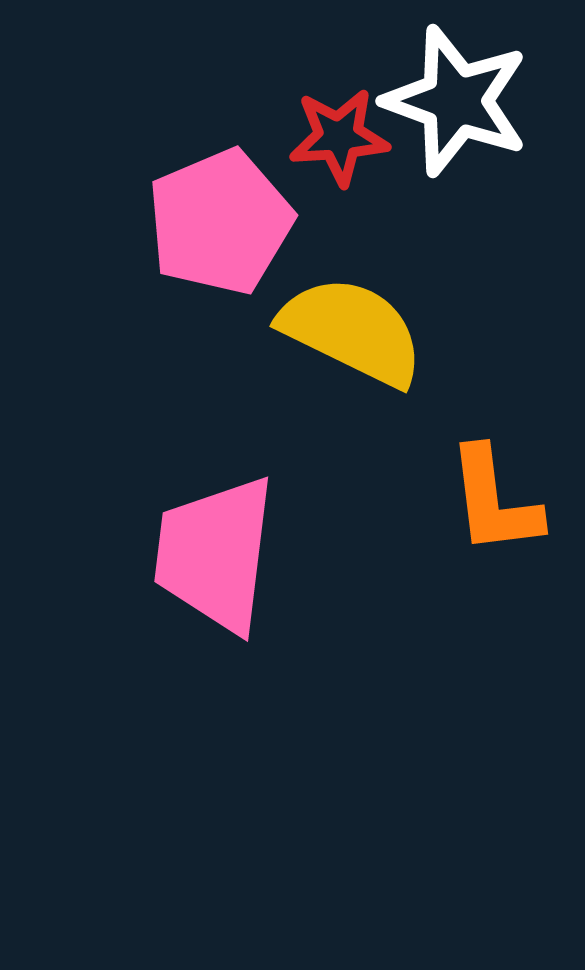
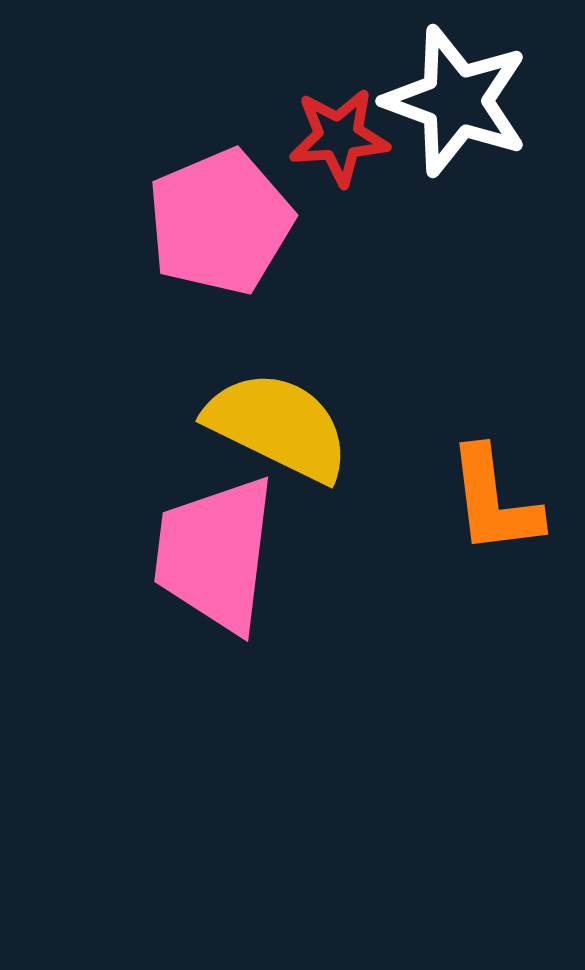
yellow semicircle: moved 74 px left, 95 px down
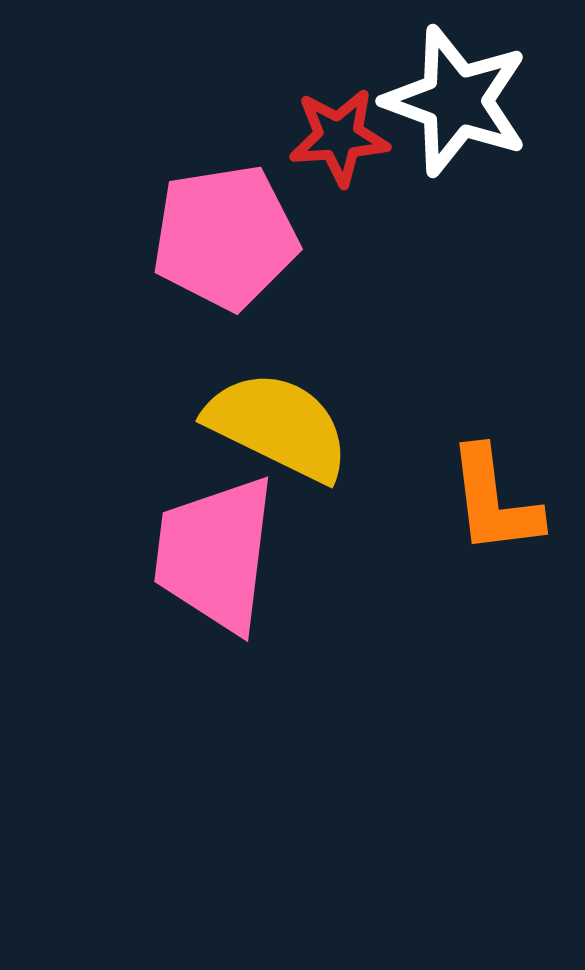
pink pentagon: moved 5 px right, 15 px down; rotated 14 degrees clockwise
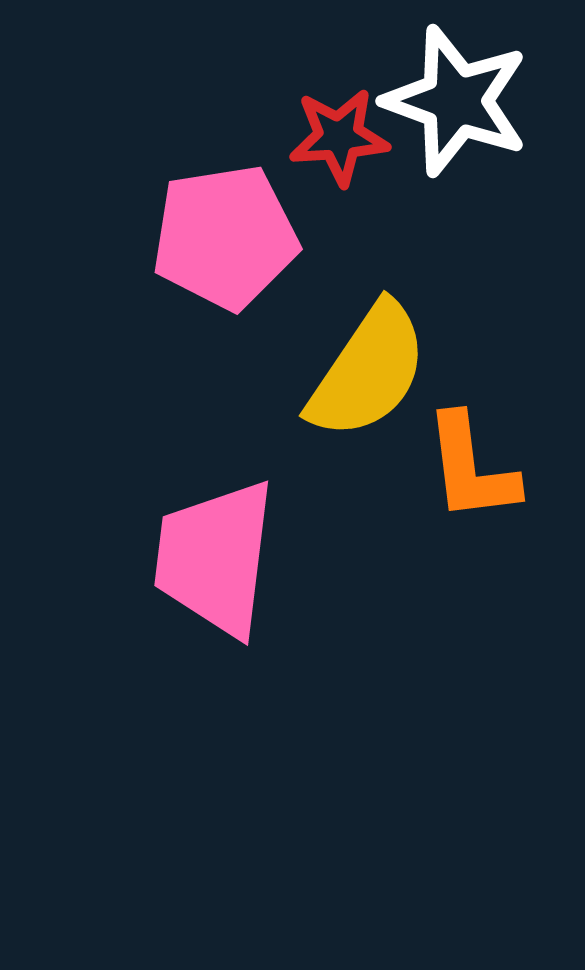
yellow semicircle: moved 90 px right, 55 px up; rotated 98 degrees clockwise
orange L-shape: moved 23 px left, 33 px up
pink trapezoid: moved 4 px down
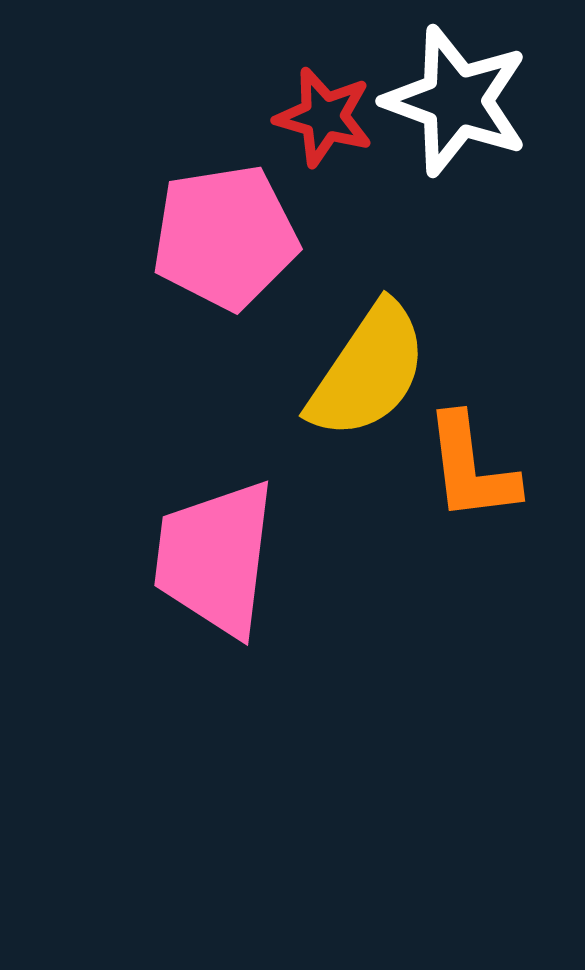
red star: moved 15 px left, 20 px up; rotated 20 degrees clockwise
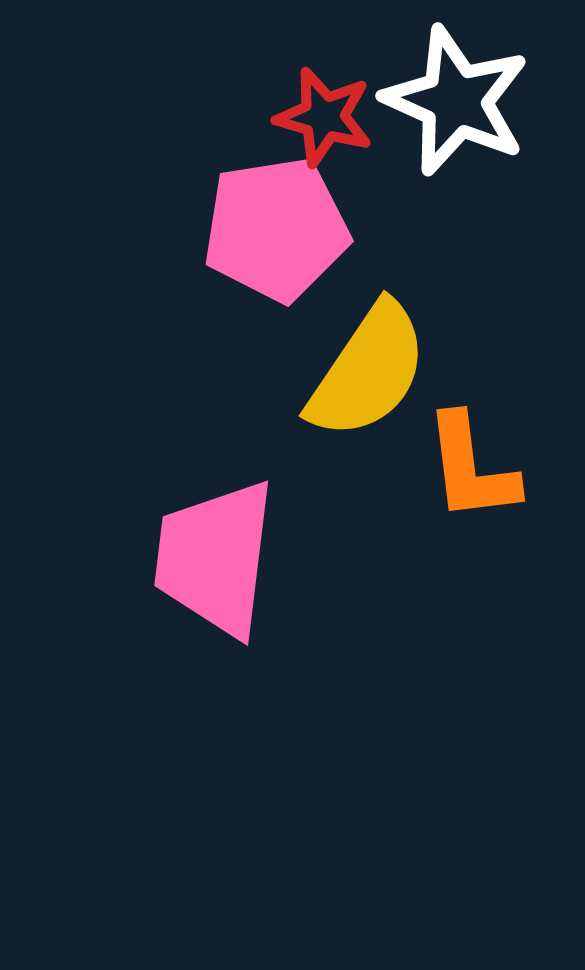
white star: rotated 4 degrees clockwise
pink pentagon: moved 51 px right, 8 px up
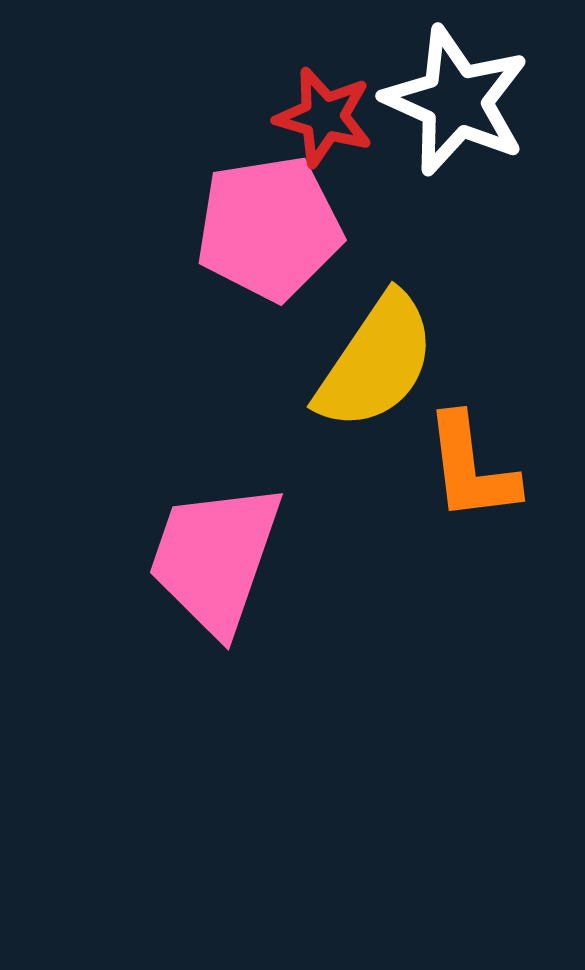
pink pentagon: moved 7 px left, 1 px up
yellow semicircle: moved 8 px right, 9 px up
pink trapezoid: rotated 12 degrees clockwise
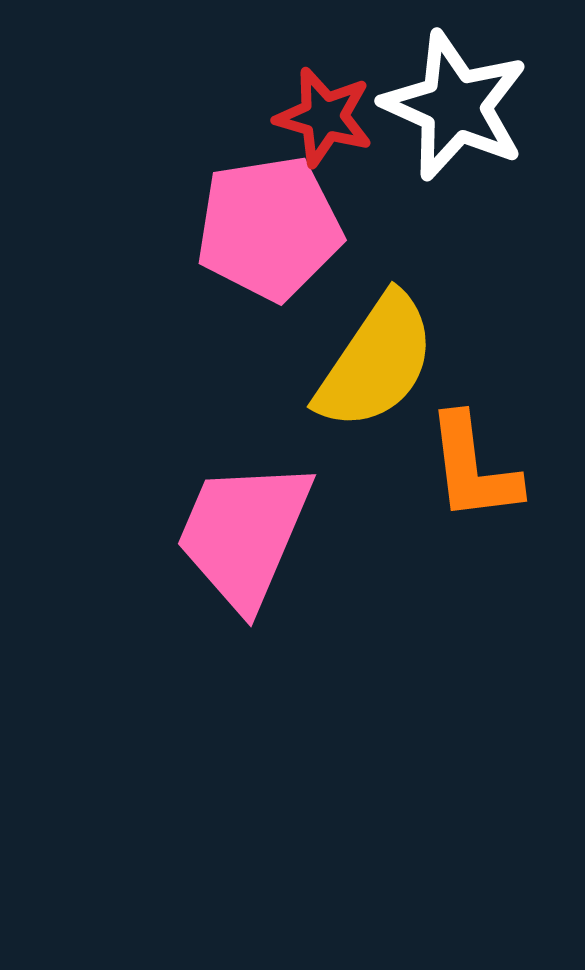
white star: moved 1 px left, 5 px down
orange L-shape: moved 2 px right
pink trapezoid: moved 29 px right, 24 px up; rotated 4 degrees clockwise
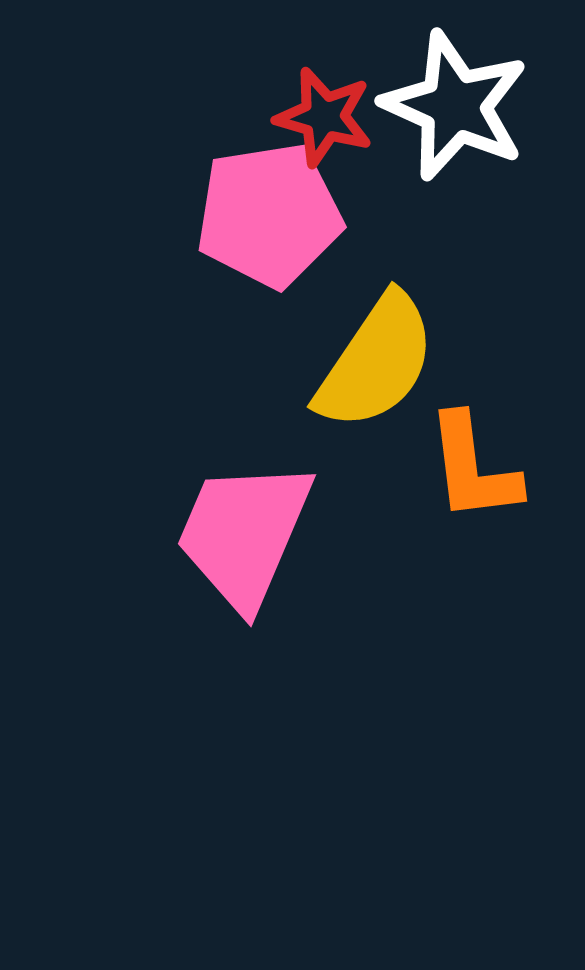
pink pentagon: moved 13 px up
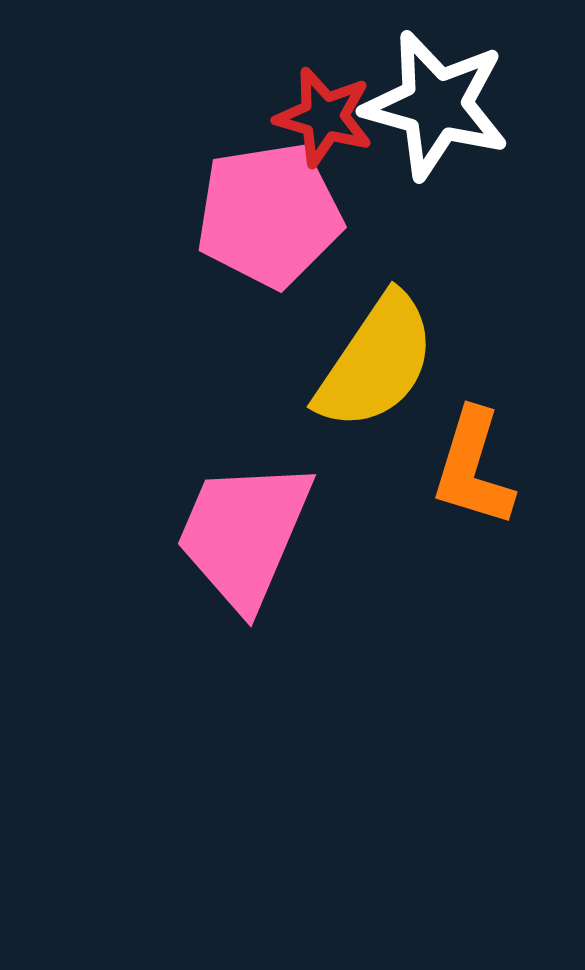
white star: moved 19 px left, 1 px up; rotated 9 degrees counterclockwise
orange L-shape: rotated 24 degrees clockwise
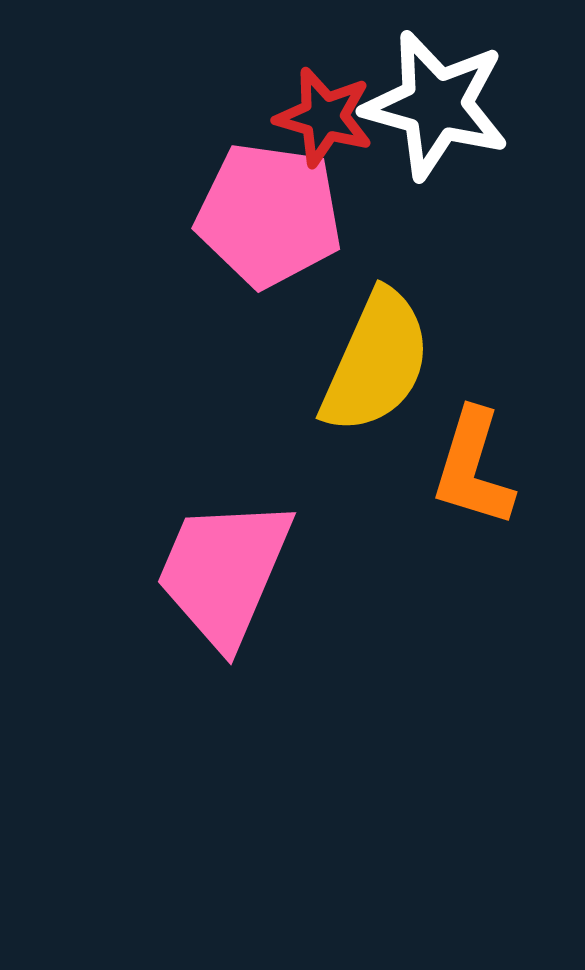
pink pentagon: rotated 17 degrees clockwise
yellow semicircle: rotated 10 degrees counterclockwise
pink trapezoid: moved 20 px left, 38 px down
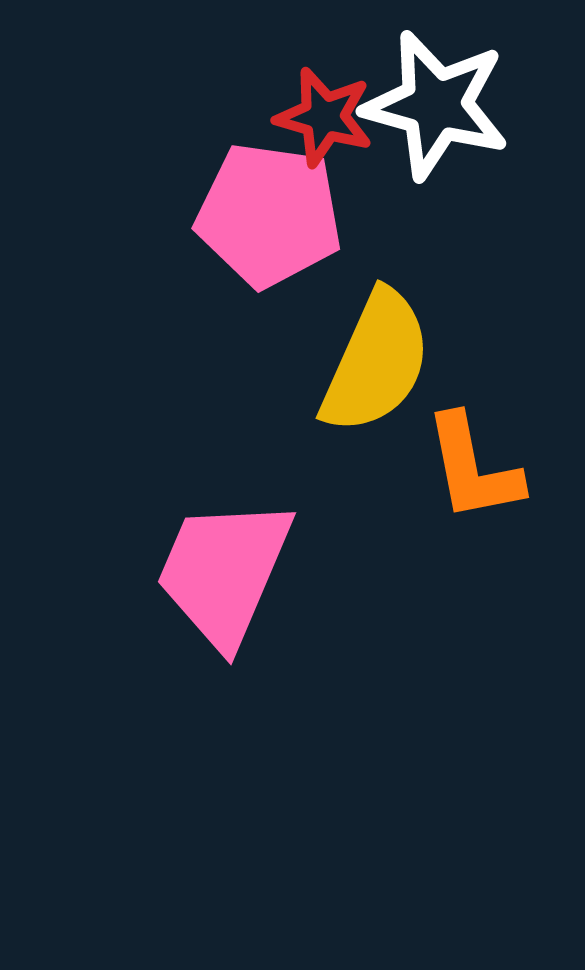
orange L-shape: rotated 28 degrees counterclockwise
